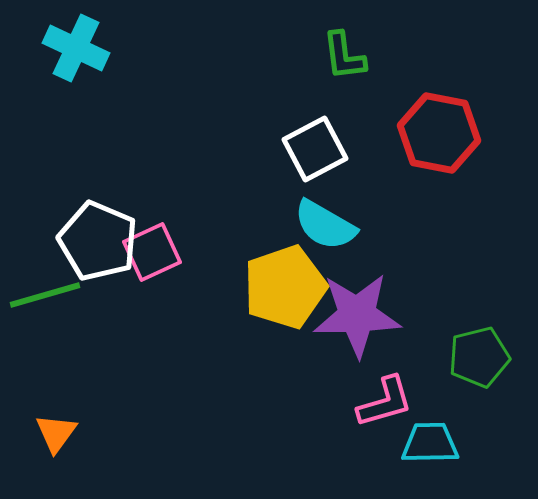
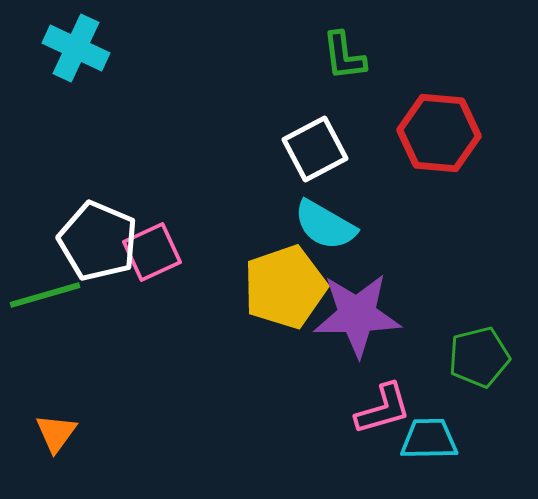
red hexagon: rotated 6 degrees counterclockwise
pink L-shape: moved 2 px left, 7 px down
cyan trapezoid: moved 1 px left, 4 px up
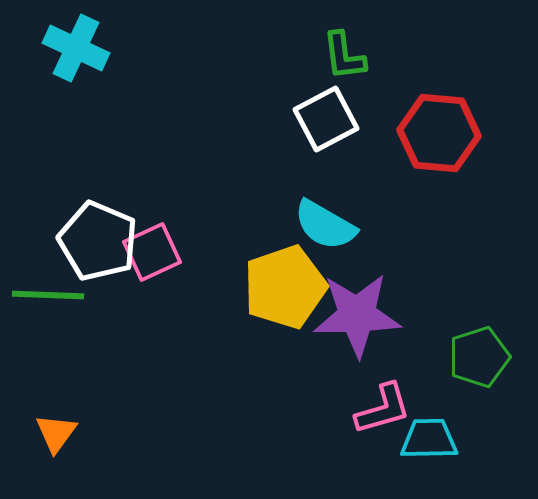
white square: moved 11 px right, 30 px up
green line: moved 3 px right; rotated 18 degrees clockwise
green pentagon: rotated 4 degrees counterclockwise
